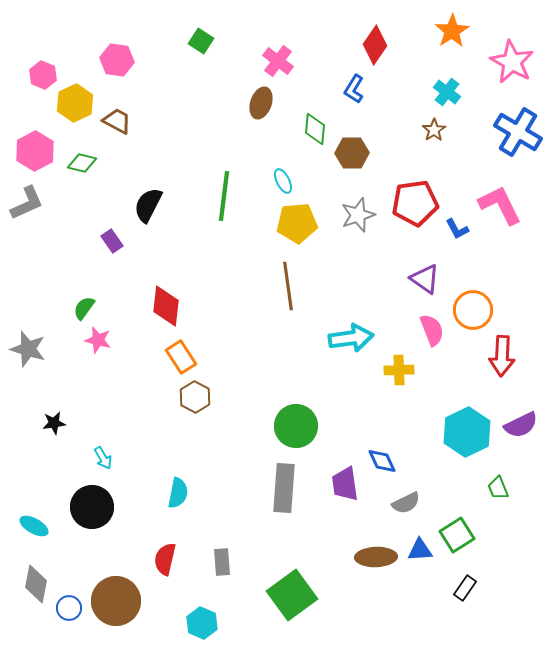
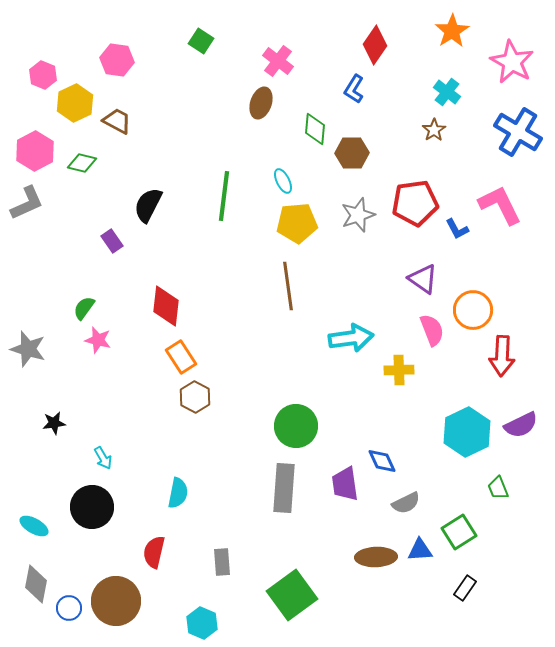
purple triangle at (425, 279): moved 2 px left
green square at (457, 535): moved 2 px right, 3 px up
red semicircle at (165, 559): moved 11 px left, 7 px up
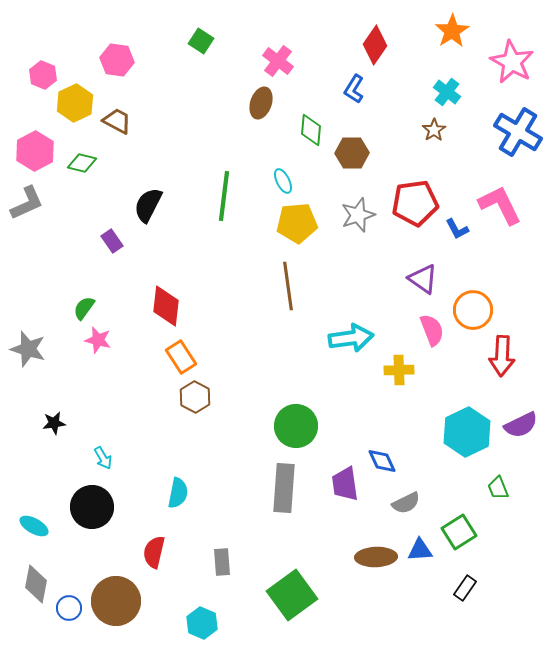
green diamond at (315, 129): moved 4 px left, 1 px down
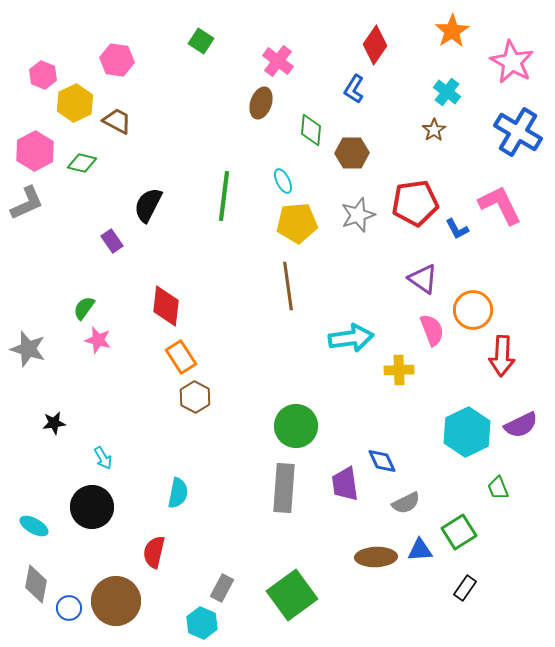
gray rectangle at (222, 562): moved 26 px down; rotated 32 degrees clockwise
